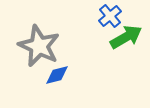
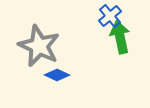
green arrow: moved 6 px left; rotated 72 degrees counterclockwise
blue diamond: rotated 40 degrees clockwise
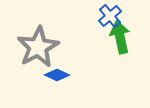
gray star: moved 1 px left, 1 px down; rotated 18 degrees clockwise
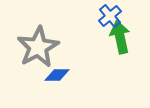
blue diamond: rotated 25 degrees counterclockwise
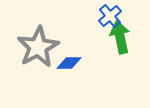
blue diamond: moved 12 px right, 12 px up
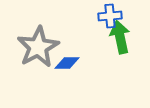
blue cross: rotated 35 degrees clockwise
blue diamond: moved 2 px left
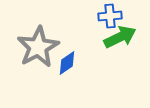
green arrow: rotated 76 degrees clockwise
blue diamond: rotated 35 degrees counterclockwise
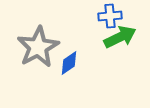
blue diamond: moved 2 px right
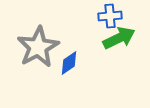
green arrow: moved 1 px left, 1 px down
